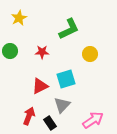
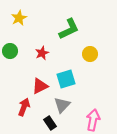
red star: moved 1 px down; rotated 24 degrees counterclockwise
red arrow: moved 5 px left, 9 px up
pink arrow: rotated 45 degrees counterclockwise
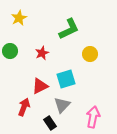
pink arrow: moved 3 px up
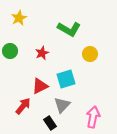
green L-shape: rotated 55 degrees clockwise
red arrow: moved 1 px left, 1 px up; rotated 18 degrees clockwise
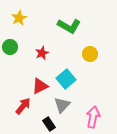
green L-shape: moved 3 px up
green circle: moved 4 px up
cyan square: rotated 24 degrees counterclockwise
black rectangle: moved 1 px left, 1 px down
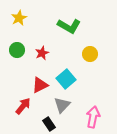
green circle: moved 7 px right, 3 px down
red triangle: moved 1 px up
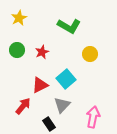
red star: moved 1 px up
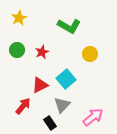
pink arrow: rotated 40 degrees clockwise
black rectangle: moved 1 px right, 1 px up
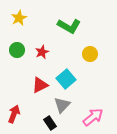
red arrow: moved 9 px left, 8 px down; rotated 18 degrees counterclockwise
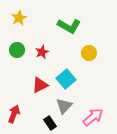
yellow circle: moved 1 px left, 1 px up
gray triangle: moved 2 px right, 1 px down
